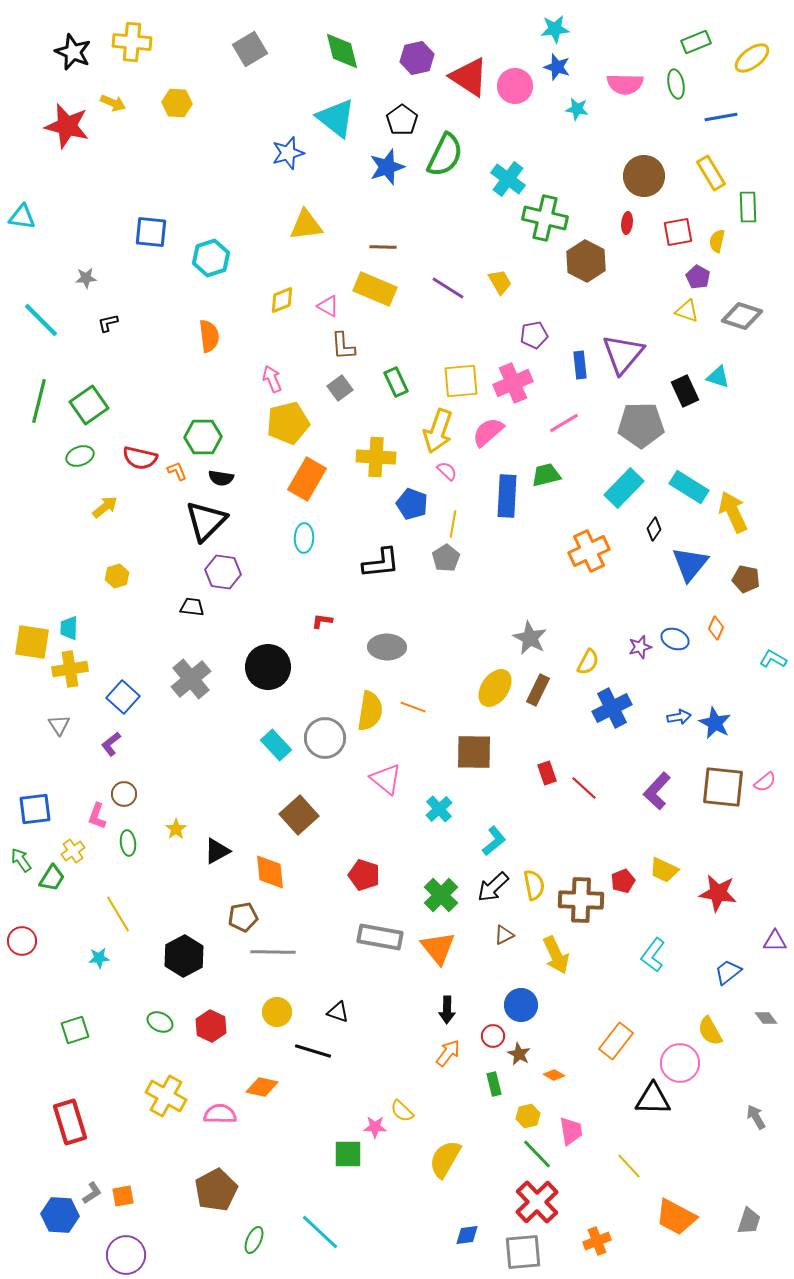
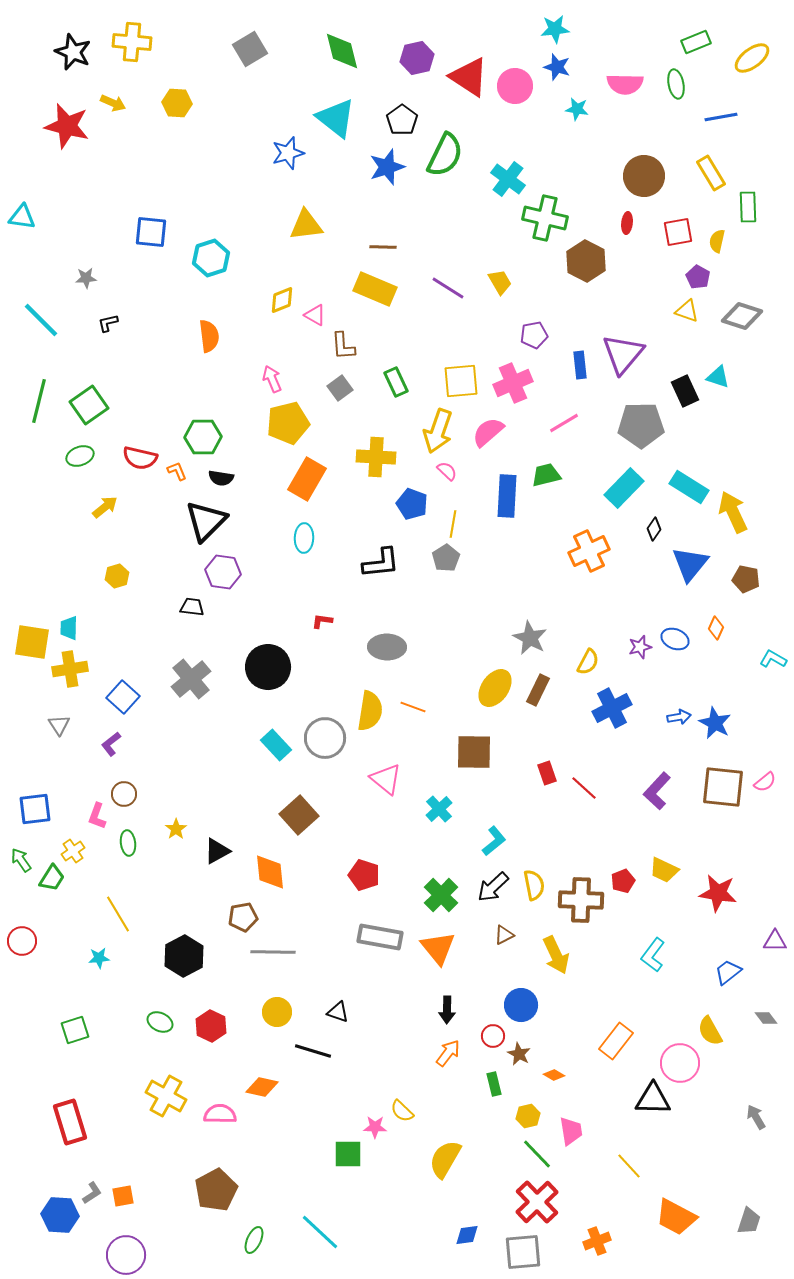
pink triangle at (328, 306): moved 13 px left, 9 px down
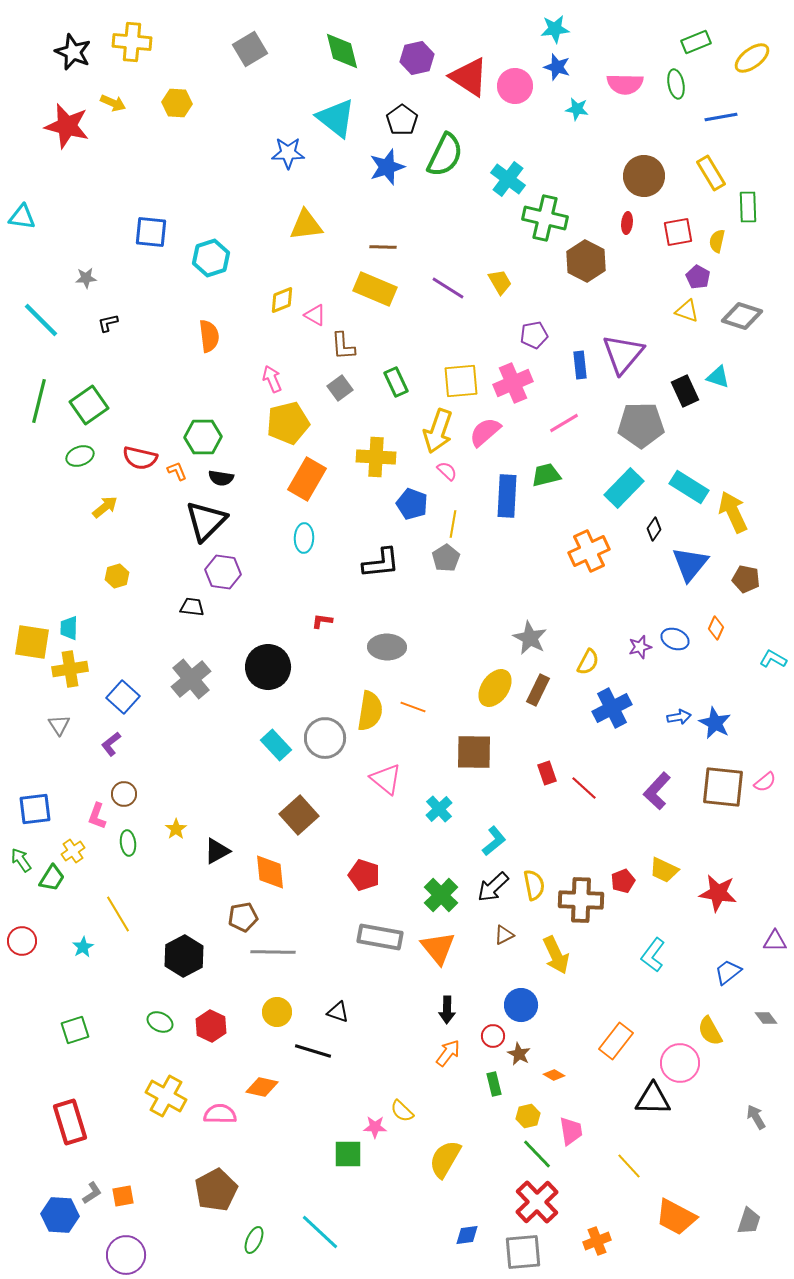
blue star at (288, 153): rotated 16 degrees clockwise
pink semicircle at (488, 432): moved 3 px left
cyan star at (99, 958): moved 16 px left, 11 px up; rotated 25 degrees counterclockwise
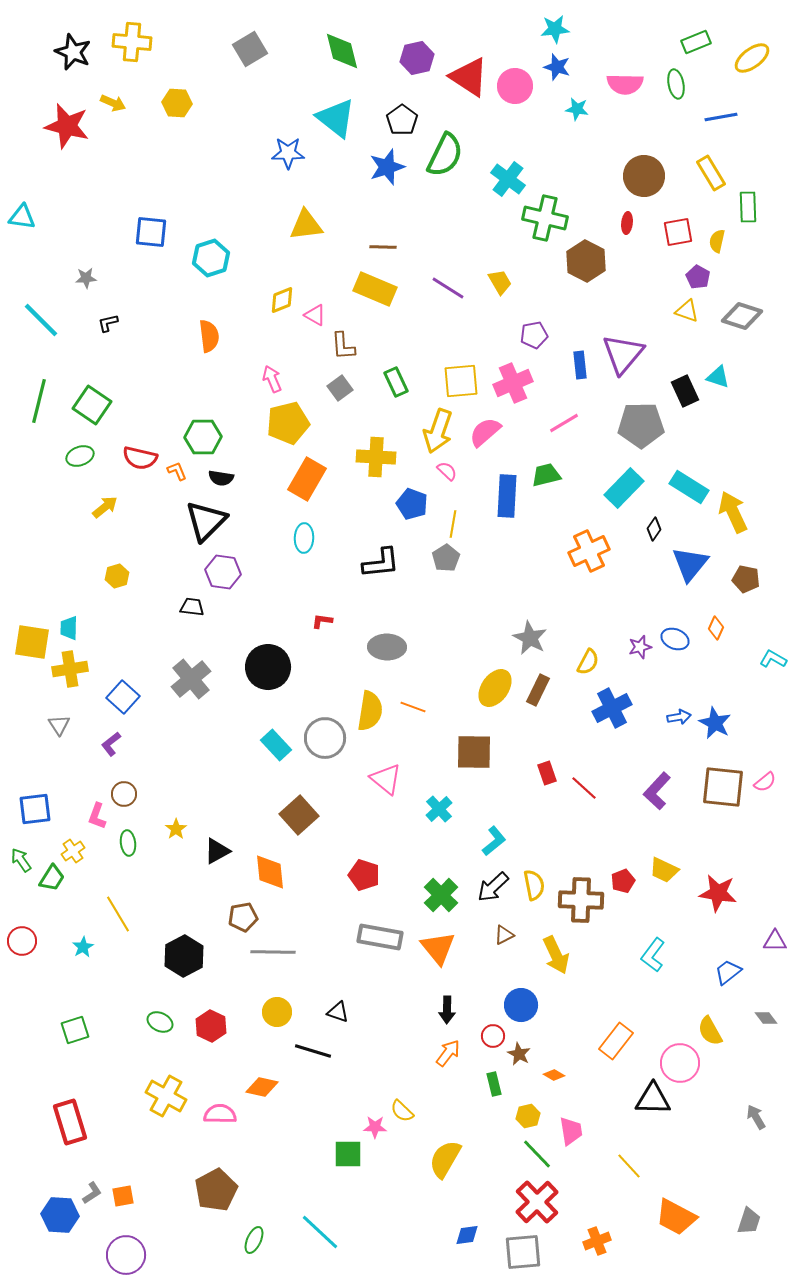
green square at (89, 405): moved 3 px right; rotated 21 degrees counterclockwise
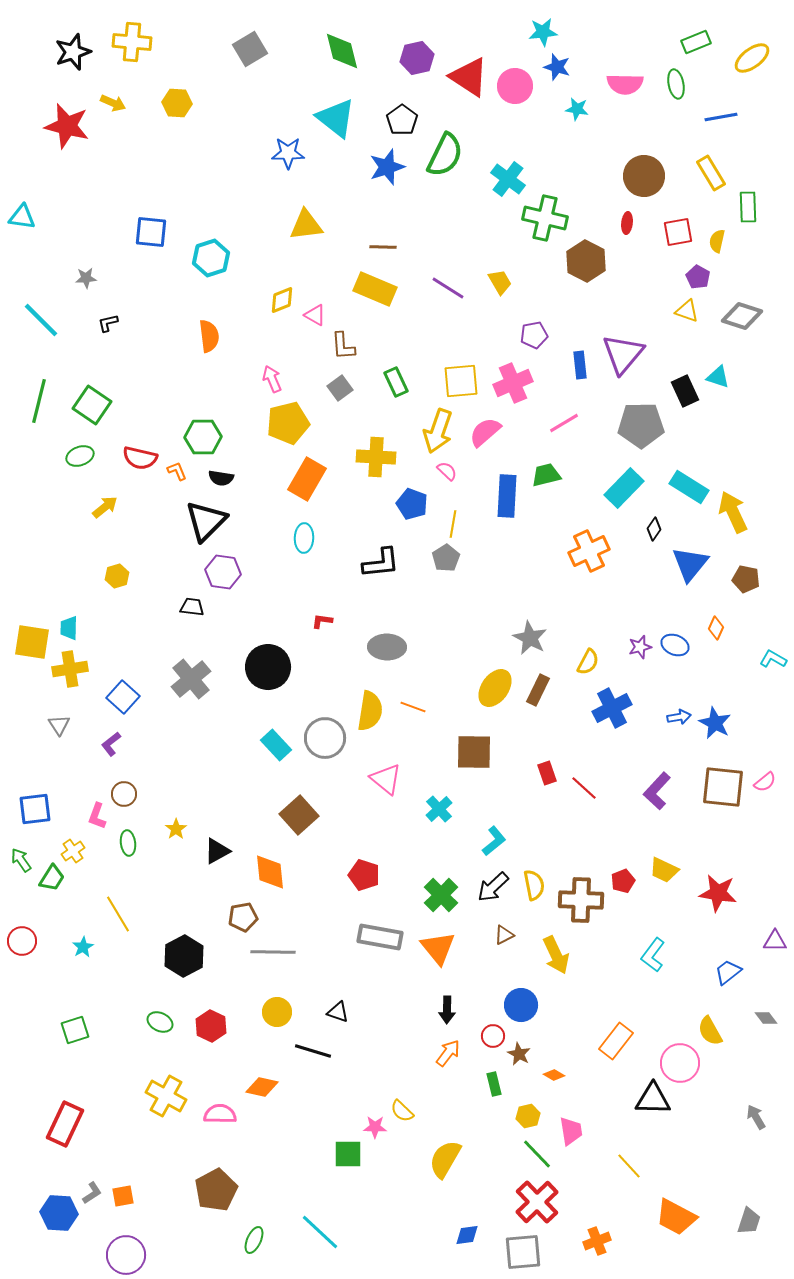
cyan star at (555, 29): moved 12 px left, 3 px down
black star at (73, 52): rotated 30 degrees clockwise
blue ellipse at (675, 639): moved 6 px down
red rectangle at (70, 1122): moved 5 px left, 2 px down; rotated 42 degrees clockwise
blue hexagon at (60, 1215): moved 1 px left, 2 px up
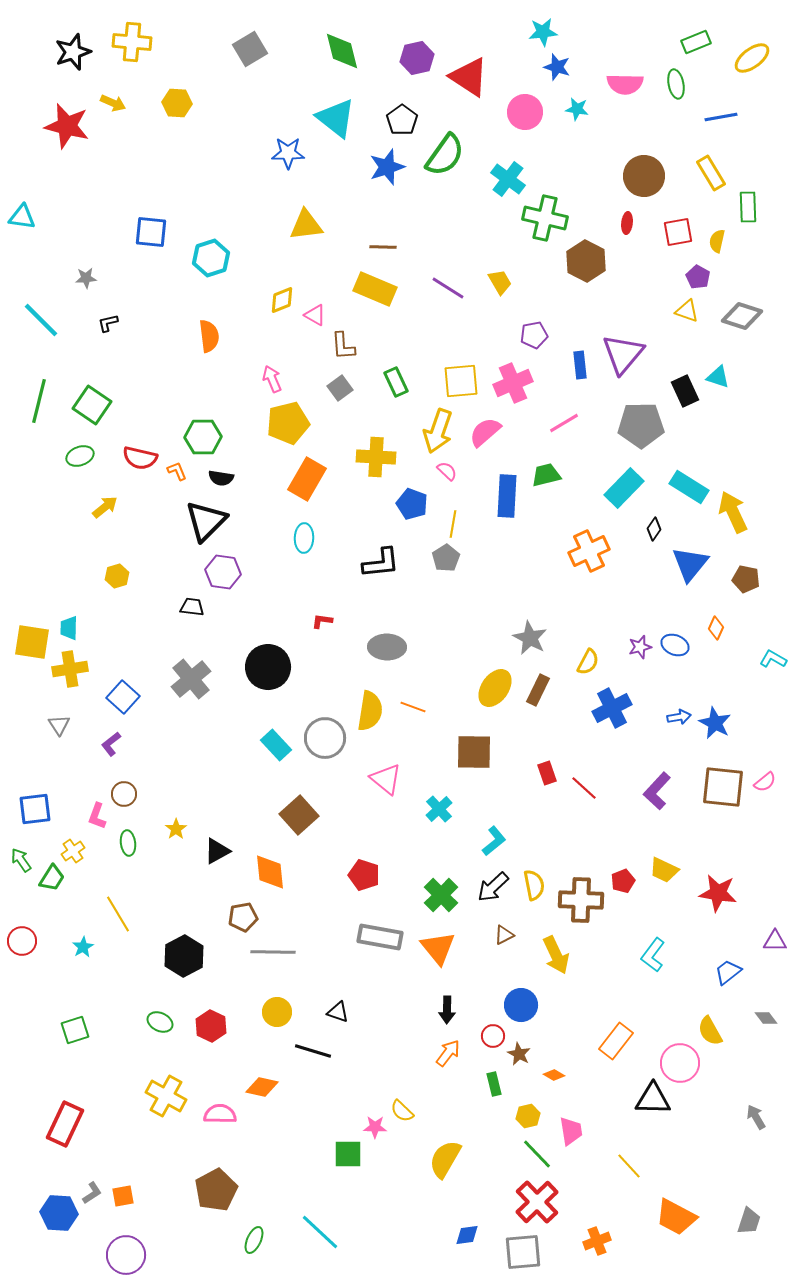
pink circle at (515, 86): moved 10 px right, 26 px down
green semicircle at (445, 155): rotated 9 degrees clockwise
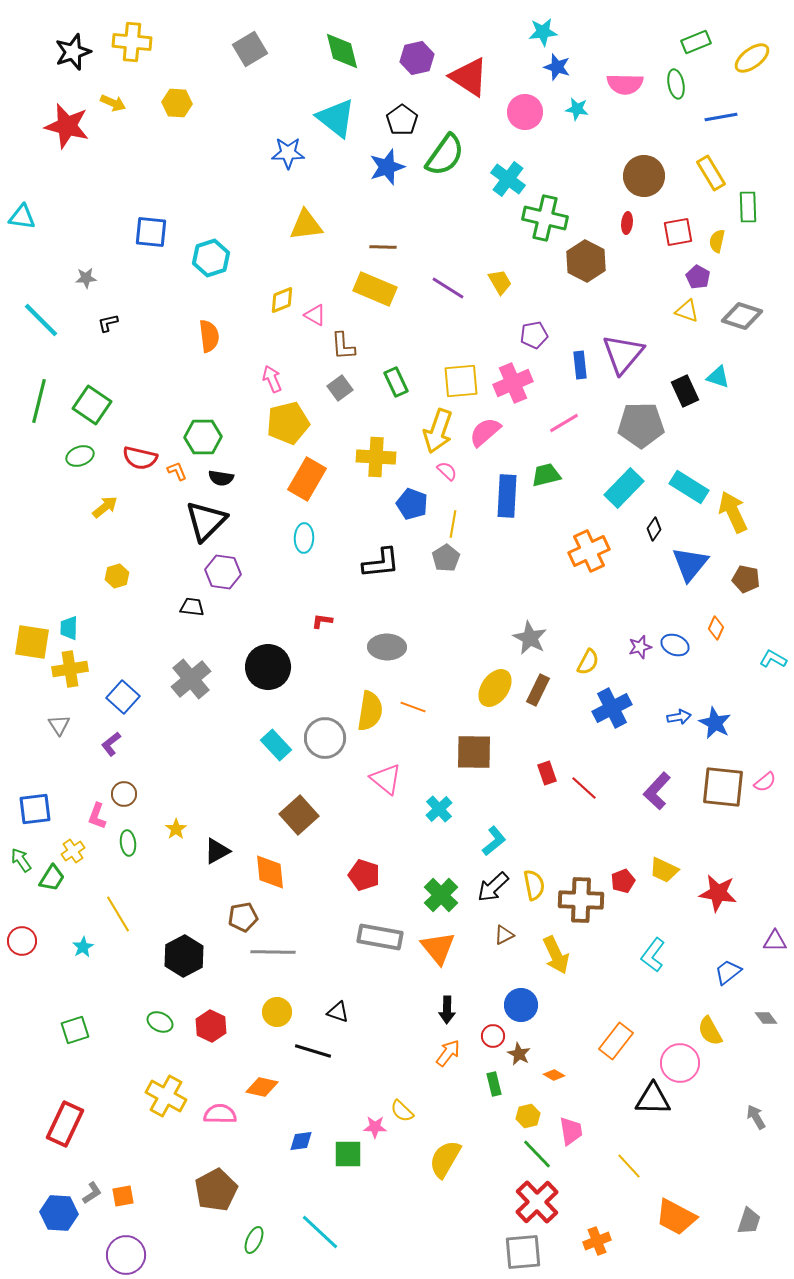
blue diamond at (467, 1235): moved 166 px left, 94 px up
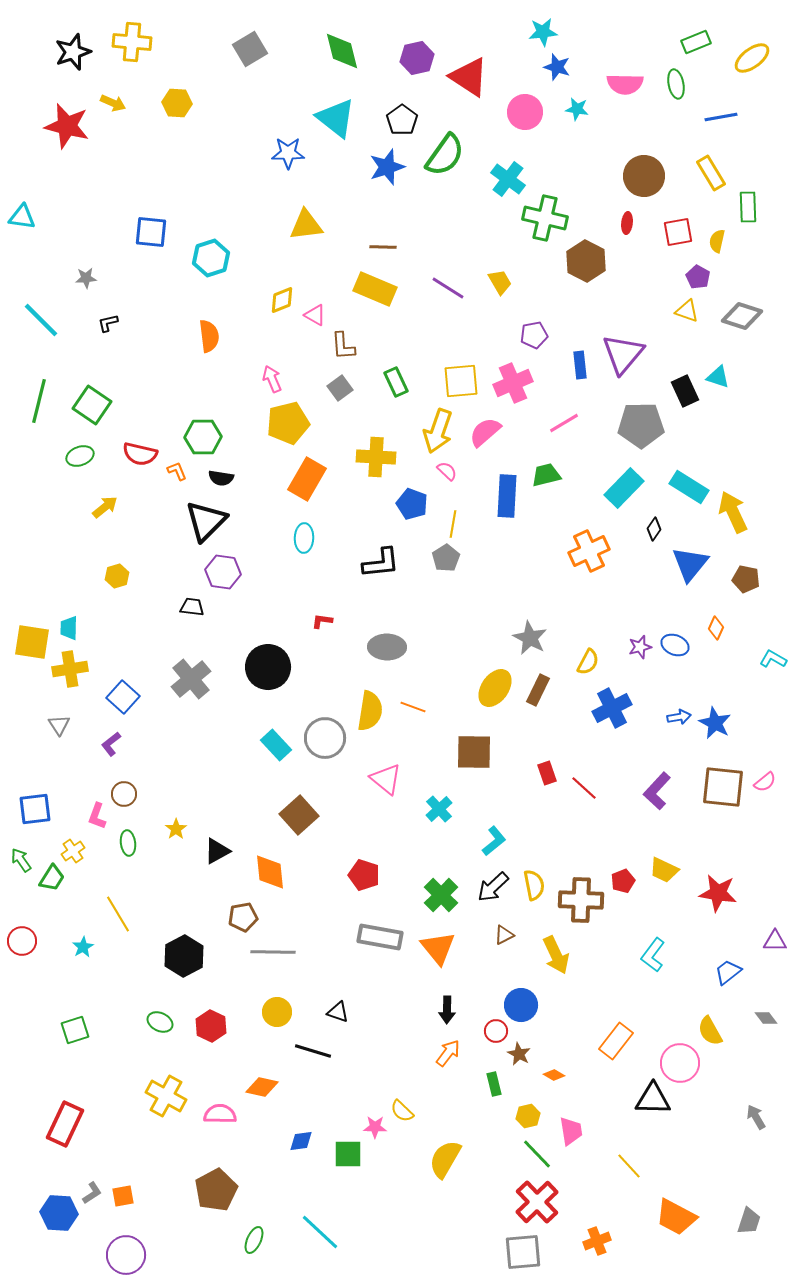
red semicircle at (140, 458): moved 4 px up
red circle at (493, 1036): moved 3 px right, 5 px up
